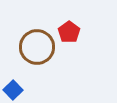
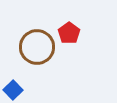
red pentagon: moved 1 px down
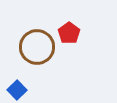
blue square: moved 4 px right
